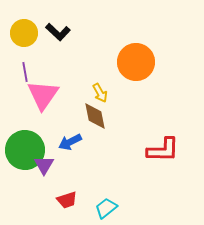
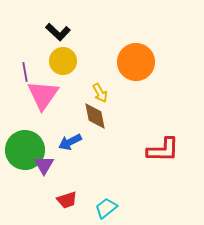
yellow circle: moved 39 px right, 28 px down
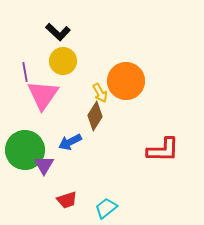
orange circle: moved 10 px left, 19 px down
brown diamond: rotated 44 degrees clockwise
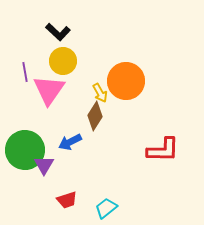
pink triangle: moved 6 px right, 5 px up
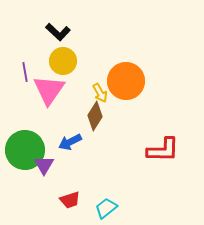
red trapezoid: moved 3 px right
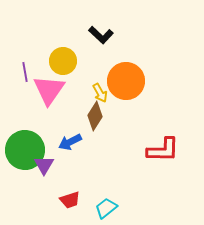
black L-shape: moved 43 px right, 3 px down
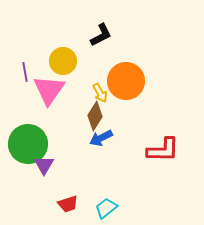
black L-shape: rotated 70 degrees counterclockwise
blue arrow: moved 31 px right, 4 px up
green circle: moved 3 px right, 6 px up
red trapezoid: moved 2 px left, 4 px down
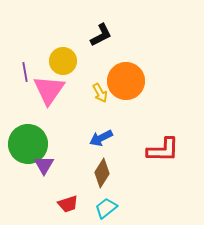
brown diamond: moved 7 px right, 57 px down
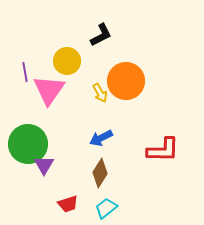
yellow circle: moved 4 px right
brown diamond: moved 2 px left
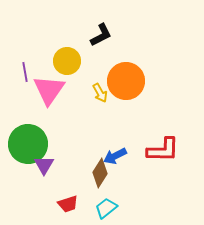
blue arrow: moved 14 px right, 18 px down
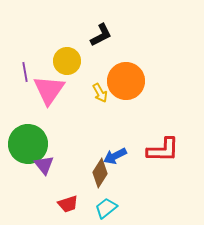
purple triangle: rotated 10 degrees counterclockwise
